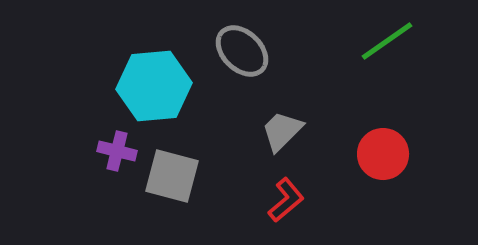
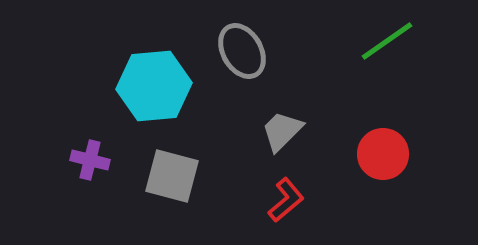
gray ellipse: rotated 16 degrees clockwise
purple cross: moved 27 px left, 9 px down
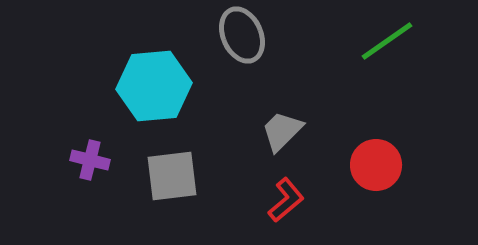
gray ellipse: moved 16 px up; rotated 6 degrees clockwise
red circle: moved 7 px left, 11 px down
gray square: rotated 22 degrees counterclockwise
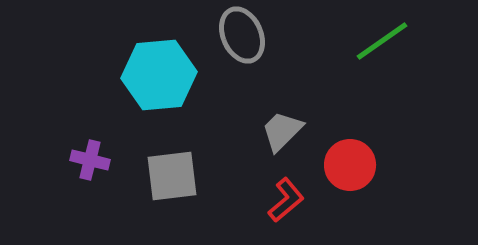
green line: moved 5 px left
cyan hexagon: moved 5 px right, 11 px up
red circle: moved 26 px left
